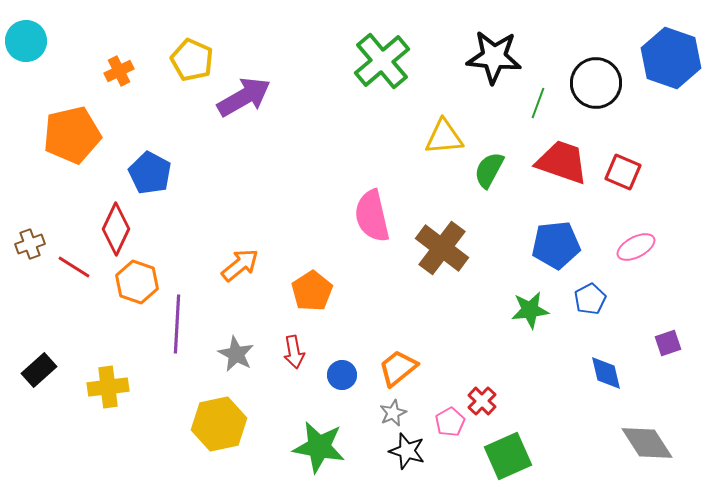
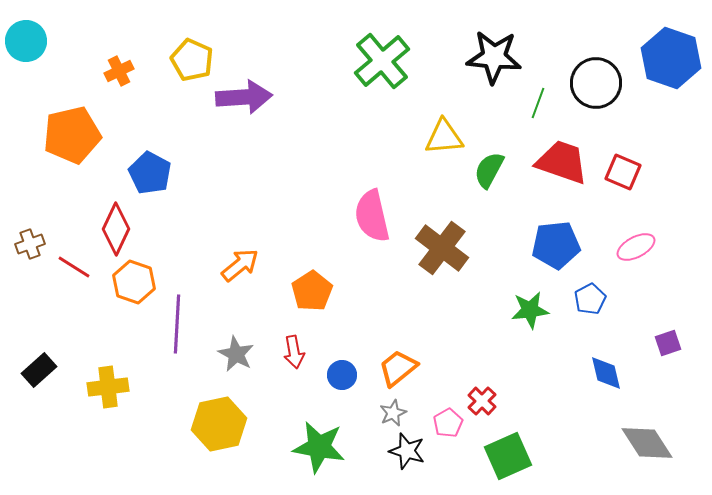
purple arrow at (244, 97): rotated 26 degrees clockwise
orange hexagon at (137, 282): moved 3 px left
pink pentagon at (450, 422): moved 2 px left, 1 px down
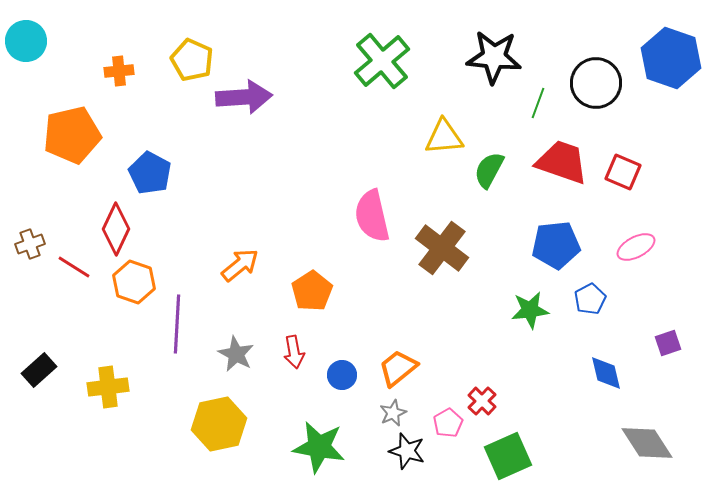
orange cross at (119, 71): rotated 20 degrees clockwise
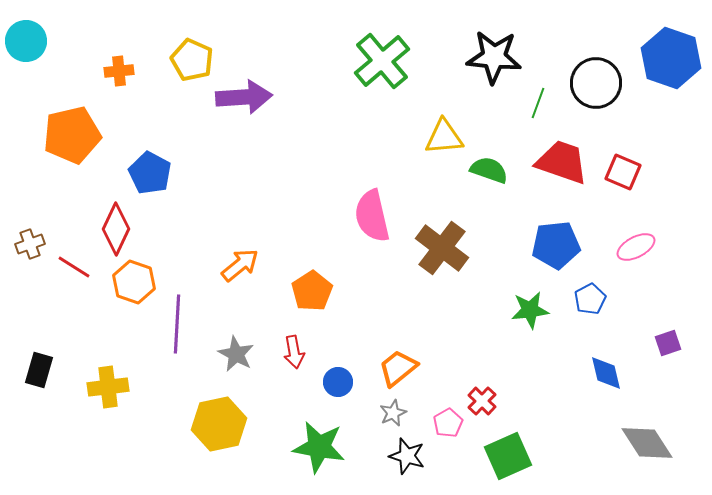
green semicircle at (489, 170): rotated 81 degrees clockwise
black rectangle at (39, 370): rotated 32 degrees counterclockwise
blue circle at (342, 375): moved 4 px left, 7 px down
black star at (407, 451): moved 5 px down
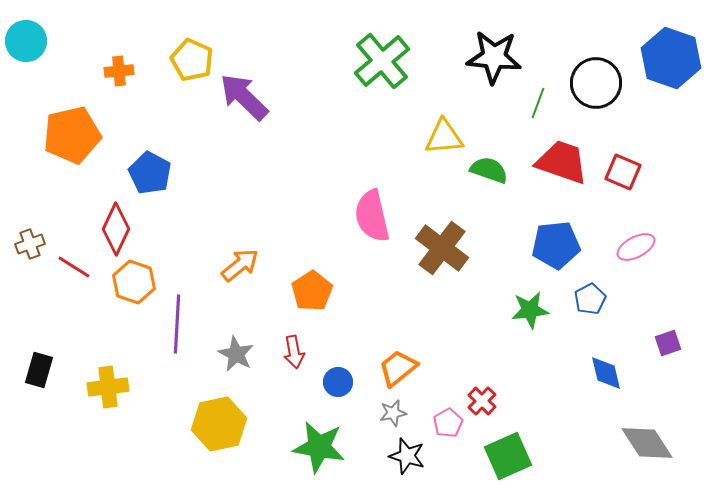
purple arrow at (244, 97): rotated 132 degrees counterclockwise
gray star at (393, 413): rotated 12 degrees clockwise
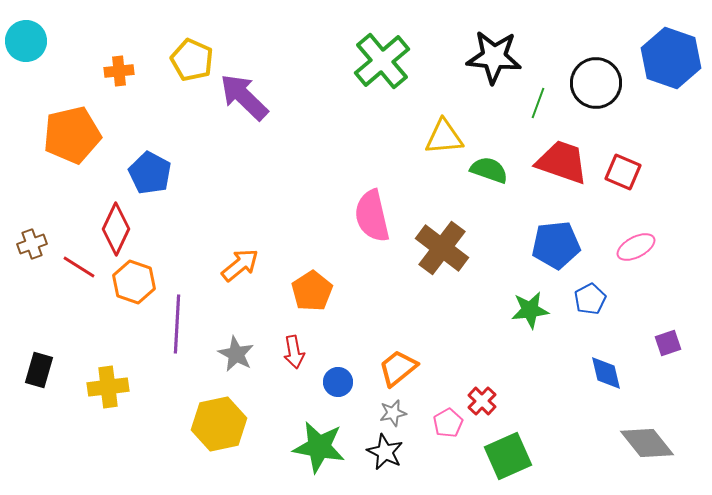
brown cross at (30, 244): moved 2 px right
red line at (74, 267): moved 5 px right
gray diamond at (647, 443): rotated 6 degrees counterclockwise
black star at (407, 456): moved 22 px left, 4 px up; rotated 9 degrees clockwise
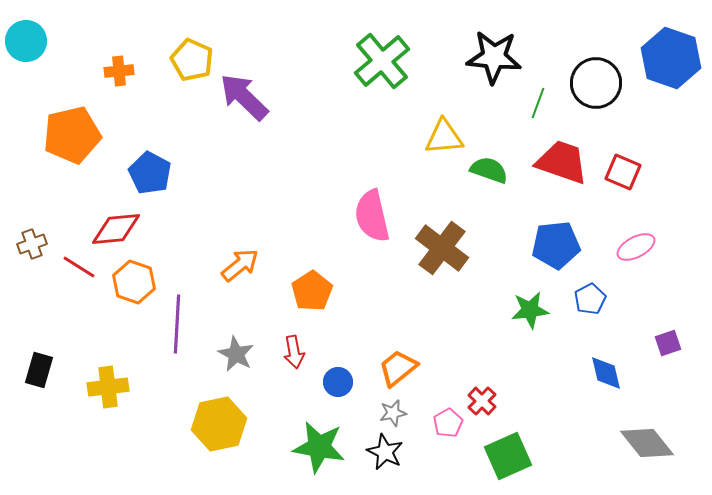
red diamond at (116, 229): rotated 60 degrees clockwise
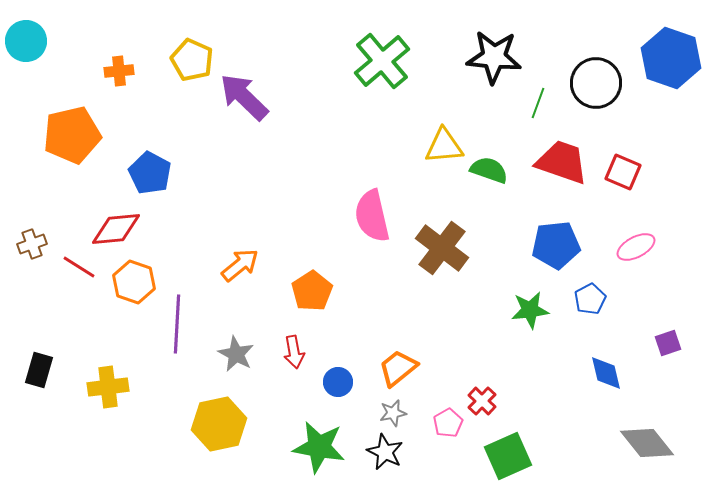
yellow triangle at (444, 137): moved 9 px down
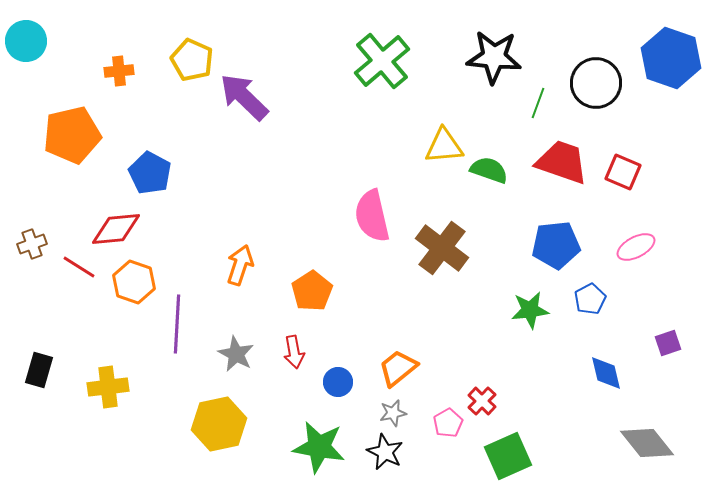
orange arrow at (240, 265): rotated 33 degrees counterclockwise
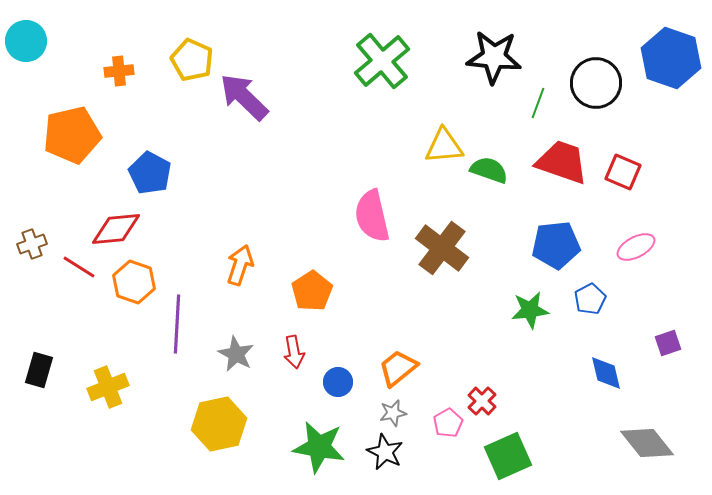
yellow cross at (108, 387): rotated 15 degrees counterclockwise
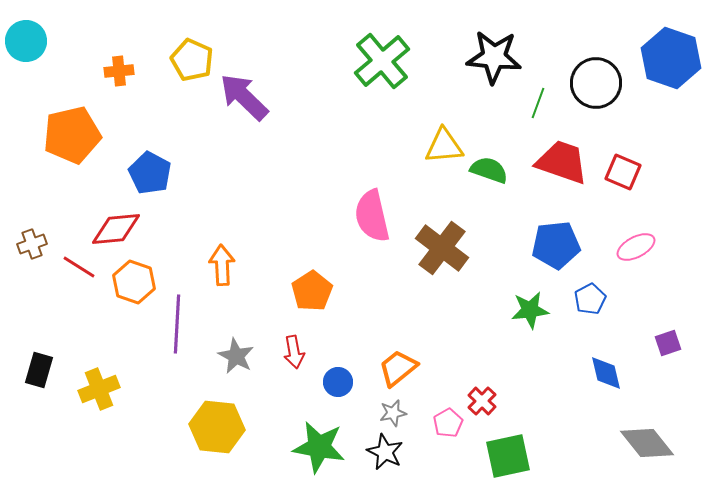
orange arrow at (240, 265): moved 18 px left; rotated 21 degrees counterclockwise
gray star at (236, 354): moved 2 px down
yellow cross at (108, 387): moved 9 px left, 2 px down
yellow hexagon at (219, 424): moved 2 px left, 3 px down; rotated 18 degrees clockwise
green square at (508, 456): rotated 12 degrees clockwise
